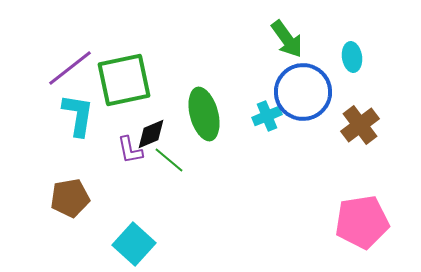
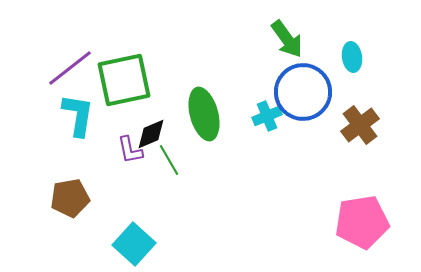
green line: rotated 20 degrees clockwise
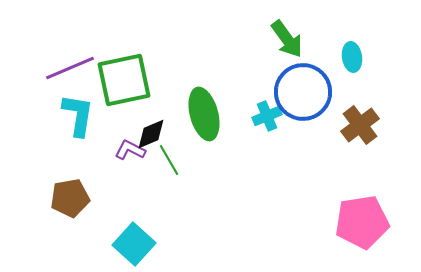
purple line: rotated 15 degrees clockwise
purple L-shape: rotated 128 degrees clockwise
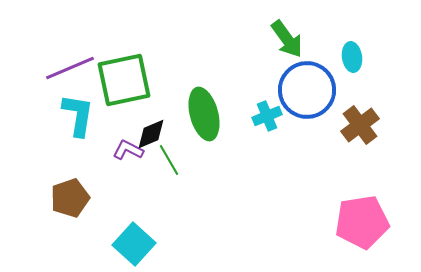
blue circle: moved 4 px right, 2 px up
purple L-shape: moved 2 px left
brown pentagon: rotated 9 degrees counterclockwise
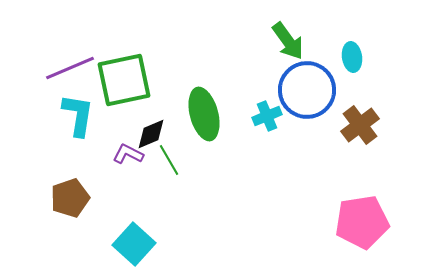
green arrow: moved 1 px right, 2 px down
purple L-shape: moved 4 px down
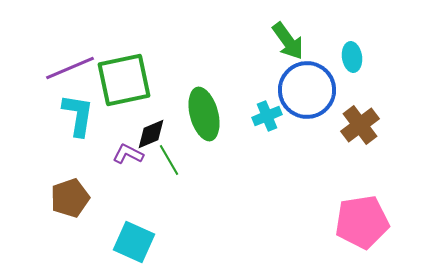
cyan square: moved 2 px up; rotated 18 degrees counterclockwise
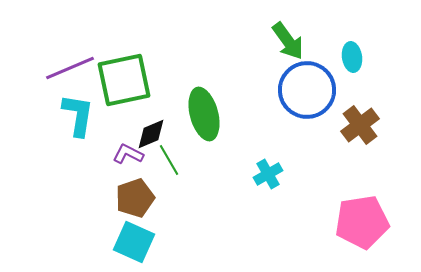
cyan cross: moved 1 px right, 58 px down; rotated 8 degrees counterclockwise
brown pentagon: moved 65 px right
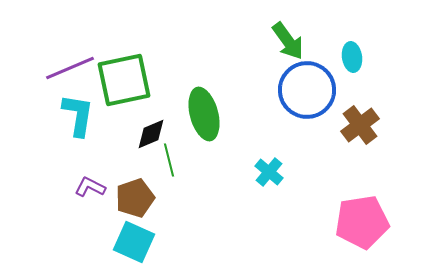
purple L-shape: moved 38 px left, 33 px down
green line: rotated 16 degrees clockwise
cyan cross: moved 1 px right, 2 px up; rotated 20 degrees counterclockwise
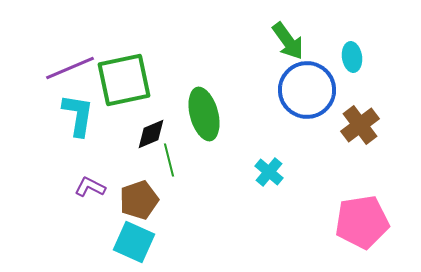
brown pentagon: moved 4 px right, 2 px down
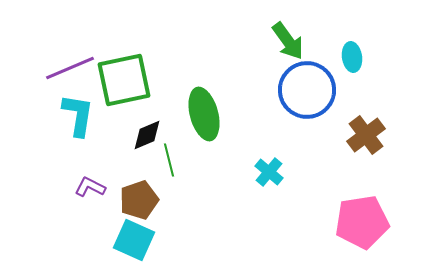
brown cross: moved 6 px right, 10 px down
black diamond: moved 4 px left, 1 px down
cyan square: moved 2 px up
